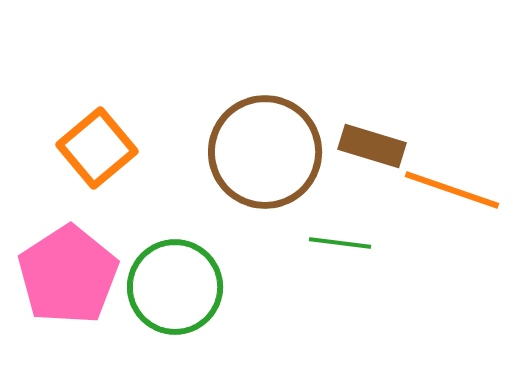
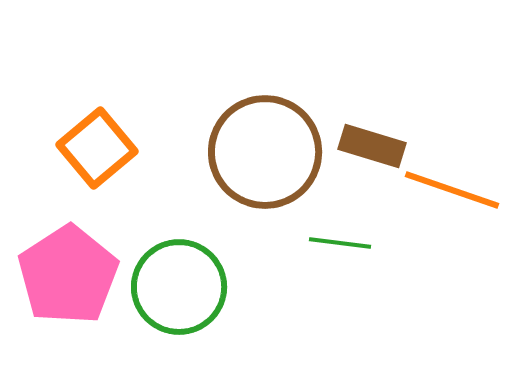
green circle: moved 4 px right
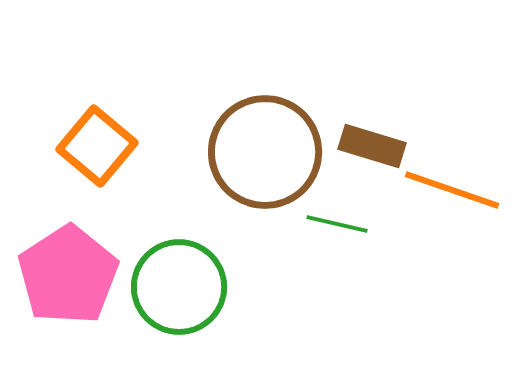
orange square: moved 2 px up; rotated 10 degrees counterclockwise
green line: moved 3 px left, 19 px up; rotated 6 degrees clockwise
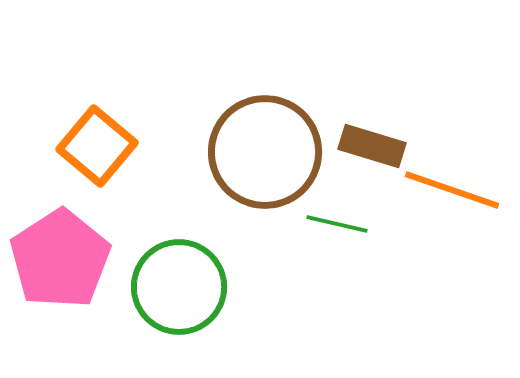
pink pentagon: moved 8 px left, 16 px up
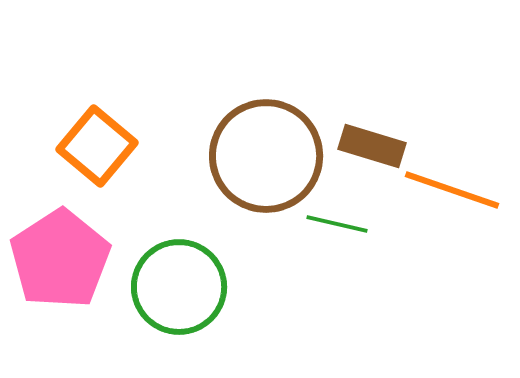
brown circle: moved 1 px right, 4 px down
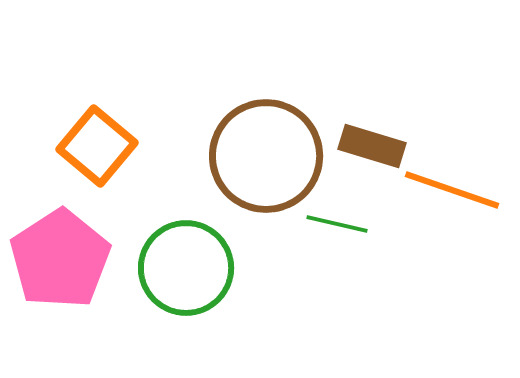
green circle: moved 7 px right, 19 px up
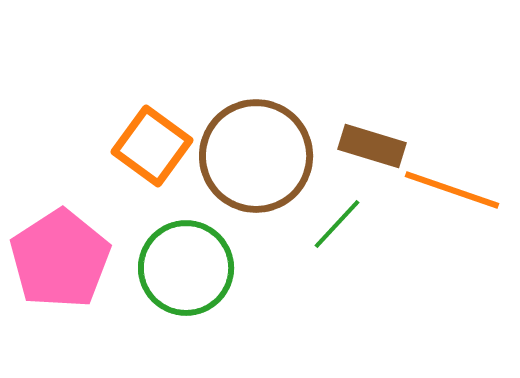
orange square: moved 55 px right; rotated 4 degrees counterclockwise
brown circle: moved 10 px left
green line: rotated 60 degrees counterclockwise
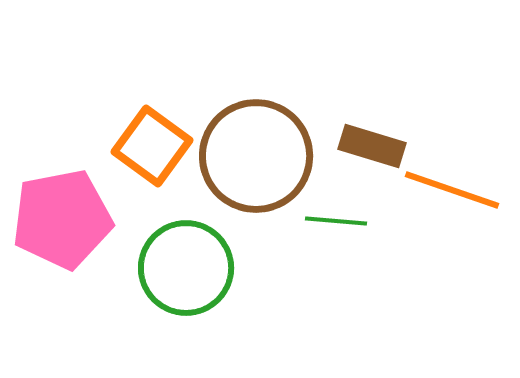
green line: moved 1 px left, 3 px up; rotated 52 degrees clockwise
pink pentagon: moved 2 px right, 40 px up; rotated 22 degrees clockwise
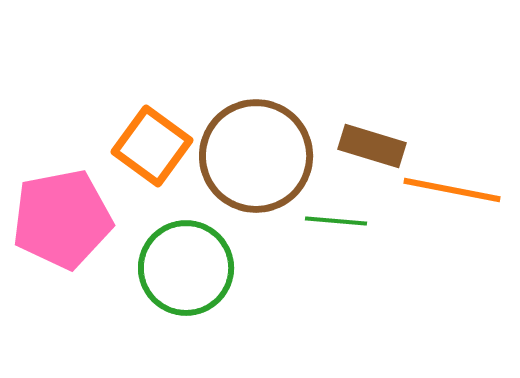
orange line: rotated 8 degrees counterclockwise
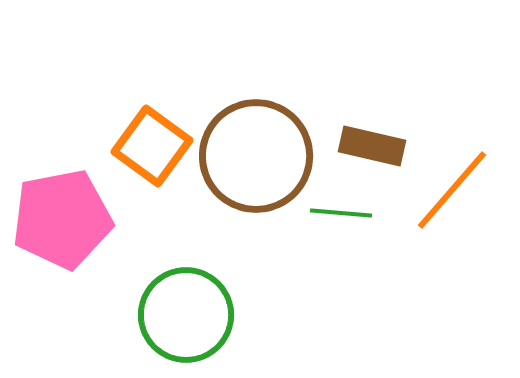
brown rectangle: rotated 4 degrees counterclockwise
orange line: rotated 60 degrees counterclockwise
green line: moved 5 px right, 8 px up
green circle: moved 47 px down
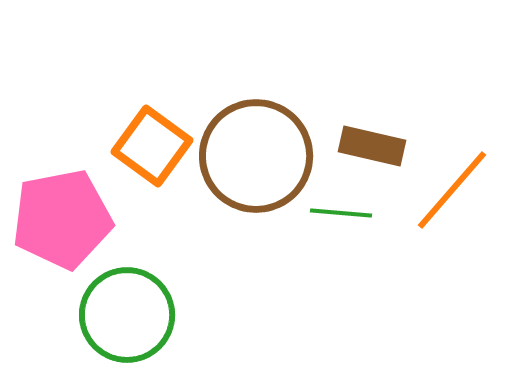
green circle: moved 59 px left
